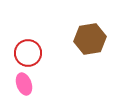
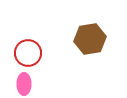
pink ellipse: rotated 20 degrees clockwise
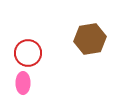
pink ellipse: moved 1 px left, 1 px up
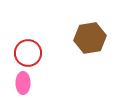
brown hexagon: moved 1 px up
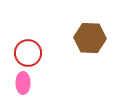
brown hexagon: rotated 12 degrees clockwise
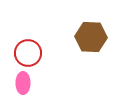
brown hexagon: moved 1 px right, 1 px up
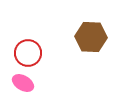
pink ellipse: rotated 60 degrees counterclockwise
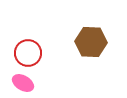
brown hexagon: moved 5 px down
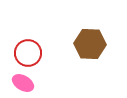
brown hexagon: moved 1 px left, 2 px down
